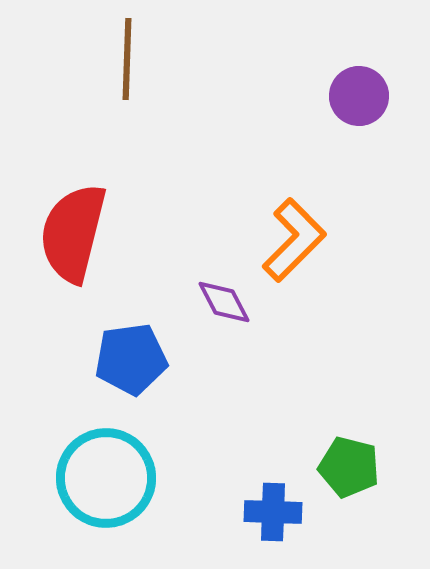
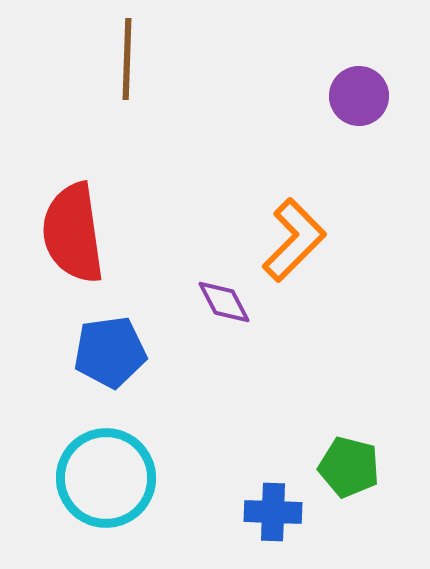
red semicircle: rotated 22 degrees counterclockwise
blue pentagon: moved 21 px left, 7 px up
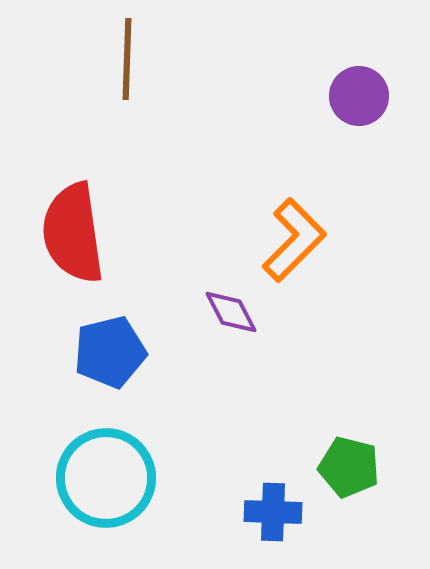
purple diamond: moved 7 px right, 10 px down
blue pentagon: rotated 6 degrees counterclockwise
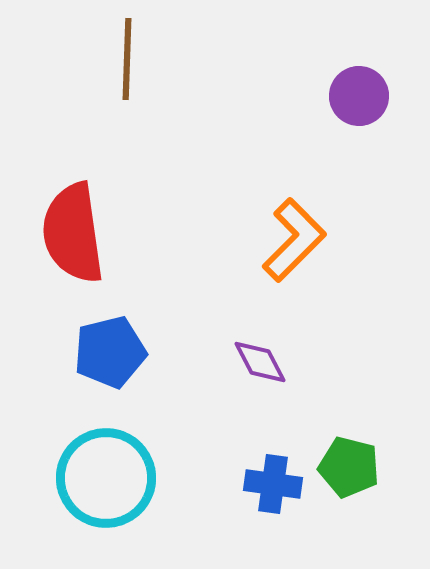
purple diamond: moved 29 px right, 50 px down
blue cross: moved 28 px up; rotated 6 degrees clockwise
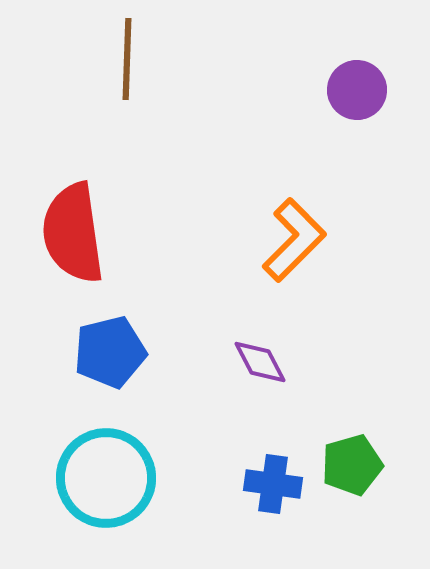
purple circle: moved 2 px left, 6 px up
green pentagon: moved 3 px right, 2 px up; rotated 30 degrees counterclockwise
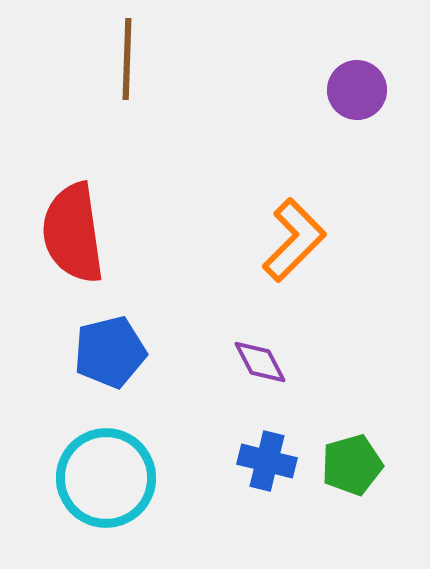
blue cross: moved 6 px left, 23 px up; rotated 6 degrees clockwise
